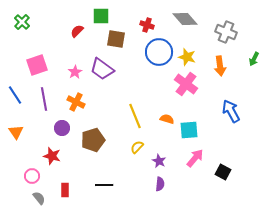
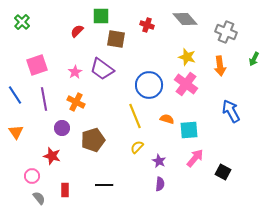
blue circle: moved 10 px left, 33 px down
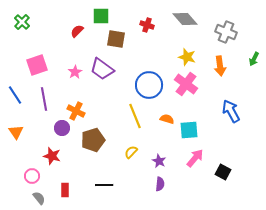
orange cross: moved 9 px down
yellow semicircle: moved 6 px left, 5 px down
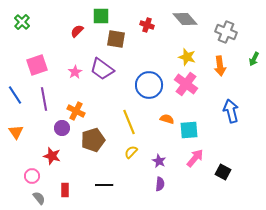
blue arrow: rotated 15 degrees clockwise
yellow line: moved 6 px left, 6 px down
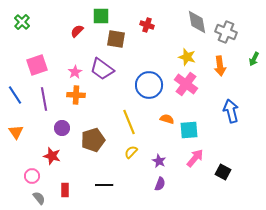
gray diamond: moved 12 px right, 3 px down; rotated 30 degrees clockwise
orange cross: moved 16 px up; rotated 24 degrees counterclockwise
purple semicircle: rotated 16 degrees clockwise
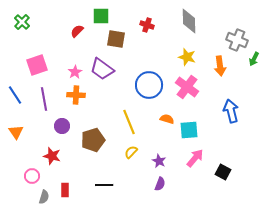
gray diamond: moved 8 px left, 1 px up; rotated 10 degrees clockwise
gray cross: moved 11 px right, 8 px down
pink cross: moved 1 px right, 3 px down
purple circle: moved 2 px up
gray semicircle: moved 5 px right, 1 px up; rotated 56 degrees clockwise
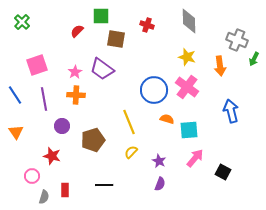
blue circle: moved 5 px right, 5 px down
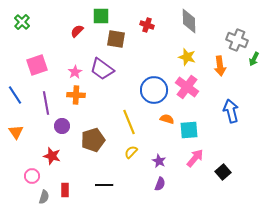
purple line: moved 2 px right, 4 px down
black square: rotated 21 degrees clockwise
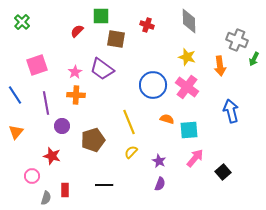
blue circle: moved 1 px left, 5 px up
orange triangle: rotated 14 degrees clockwise
gray semicircle: moved 2 px right, 1 px down
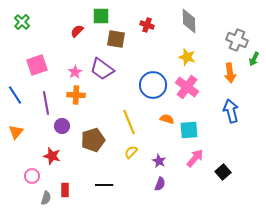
orange arrow: moved 10 px right, 7 px down
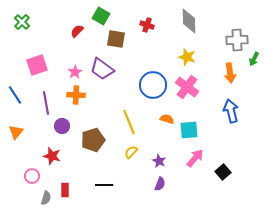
green square: rotated 30 degrees clockwise
gray cross: rotated 25 degrees counterclockwise
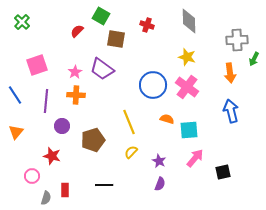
purple line: moved 2 px up; rotated 15 degrees clockwise
black square: rotated 28 degrees clockwise
